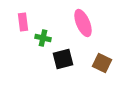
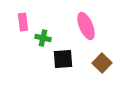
pink ellipse: moved 3 px right, 3 px down
black square: rotated 10 degrees clockwise
brown square: rotated 18 degrees clockwise
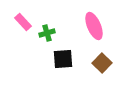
pink rectangle: rotated 36 degrees counterclockwise
pink ellipse: moved 8 px right
green cross: moved 4 px right, 5 px up; rotated 28 degrees counterclockwise
